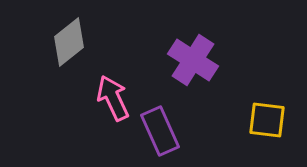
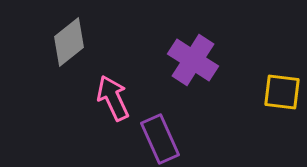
yellow square: moved 15 px right, 28 px up
purple rectangle: moved 8 px down
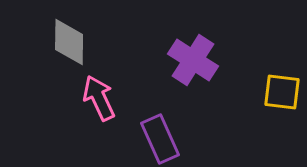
gray diamond: rotated 51 degrees counterclockwise
pink arrow: moved 14 px left
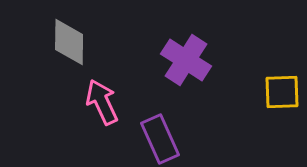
purple cross: moved 7 px left
yellow square: rotated 9 degrees counterclockwise
pink arrow: moved 3 px right, 4 px down
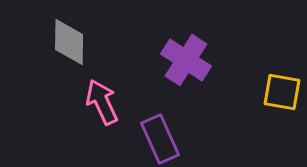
yellow square: rotated 12 degrees clockwise
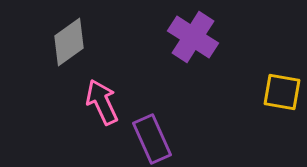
gray diamond: rotated 54 degrees clockwise
purple cross: moved 7 px right, 23 px up
purple rectangle: moved 8 px left
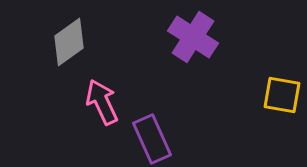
yellow square: moved 3 px down
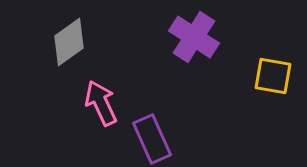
purple cross: moved 1 px right
yellow square: moved 9 px left, 19 px up
pink arrow: moved 1 px left, 1 px down
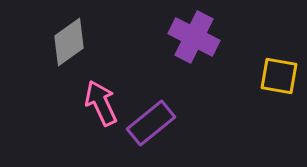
purple cross: rotated 6 degrees counterclockwise
yellow square: moved 6 px right
purple rectangle: moved 1 px left, 16 px up; rotated 75 degrees clockwise
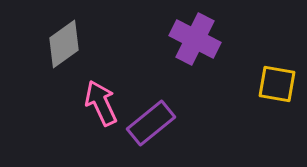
purple cross: moved 1 px right, 2 px down
gray diamond: moved 5 px left, 2 px down
yellow square: moved 2 px left, 8 px down
